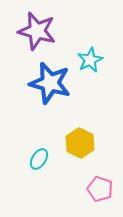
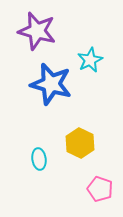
blue star: moved 1 px right, 1 px down
cyan ellipse: rotated 40 degrees counterclockwise
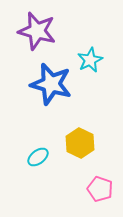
cyan ellipse: moved 1 px left, 2 px up; rotated 60 degrees clockwise
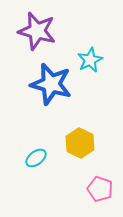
cyan ellipse: moved 2 px left, 1 px down
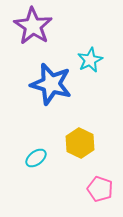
purple star: moved 4 px left, 5 px up; rotated 18 degrees clockwise
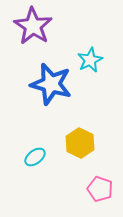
cyan ellipse: moved 1 px left, 1 px up
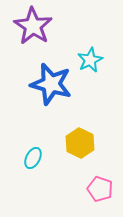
cyan ellipse: moved 2 px left, 1 px down; rotated 25 degrees counterclockwise
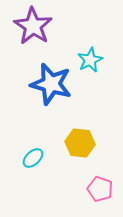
yellow hexagon: rotated 20 degrees counterclockwise
cyan ellipse: rotated 20 degrees clockwise
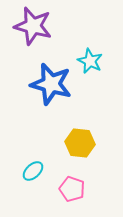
purple star: rotated 18 degrees counterclockwise
cyan star: moved 1 px down; rotated 20 degrees counterclockwise
cyan ellipse: moved 13 px down
pink pentagon: moved 28 px left
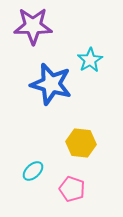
purple star: rotated 15 degrees counterclockwise
cyan star: moved 1 px up; rotated 15 degrees clockwise
yellow hexagon: moved 1 px right
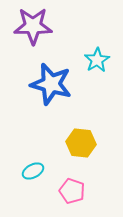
cyan star: moved 7 px right
cyan ellipse: rotated 15 degrees clockwise
pink pentagon: moved 2 px down
